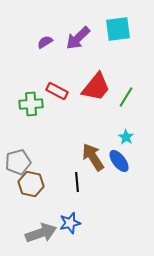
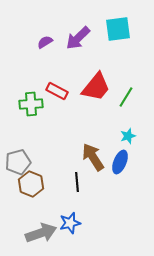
cyan star: moved 2 px right, 1 px up; rotated 21 degrees clockwise
blue ellipse: moved 1 px right, 1 px down; rotated 60 degrees clockwise
brown hexagon: rotated 10 degrees clockwise
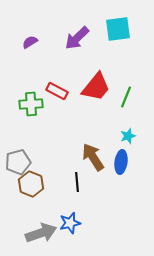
purple arrow: moved 1 px left
purple semicircle: moved 15 px left
green line: rotated 10 degrees counterclockwise
blue ellipse: moved 1 px right; rotated 15 degrees counterclockwise
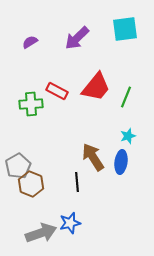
cyan square: moved 7 px right
gray pentagon: moved 4 px down; rotated 15 degrees counterclockwise
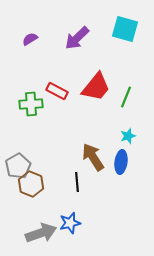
cyan square: rotated 24 degrees clockwise
purple semicircle: moved 3 px up
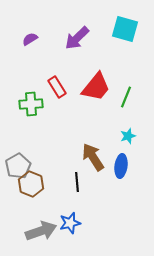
red rectangle: moved 4 px up; rotated 30 degrees clockwise
blue ellipse: moved 4 px down
gray arrow: moved 2 px up
